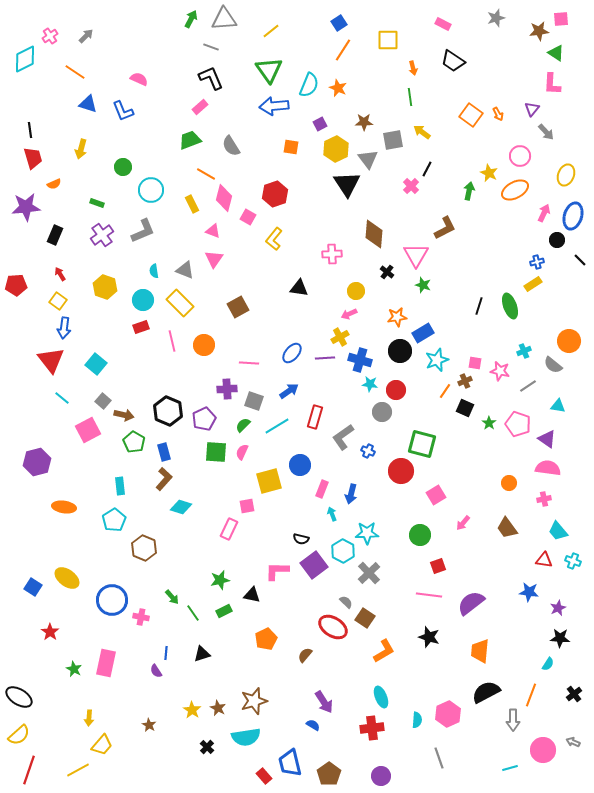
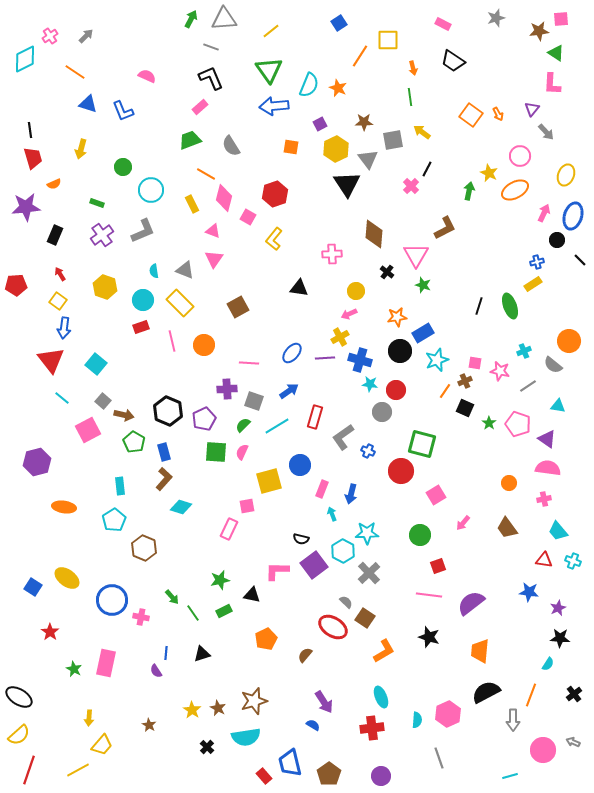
orange line at (343, 50): moved 17 px right, 6 px down
pink semicircle at (139, 79): moved 8 px right, 3 px up
cyan line at (510, 768): moved 8 px down
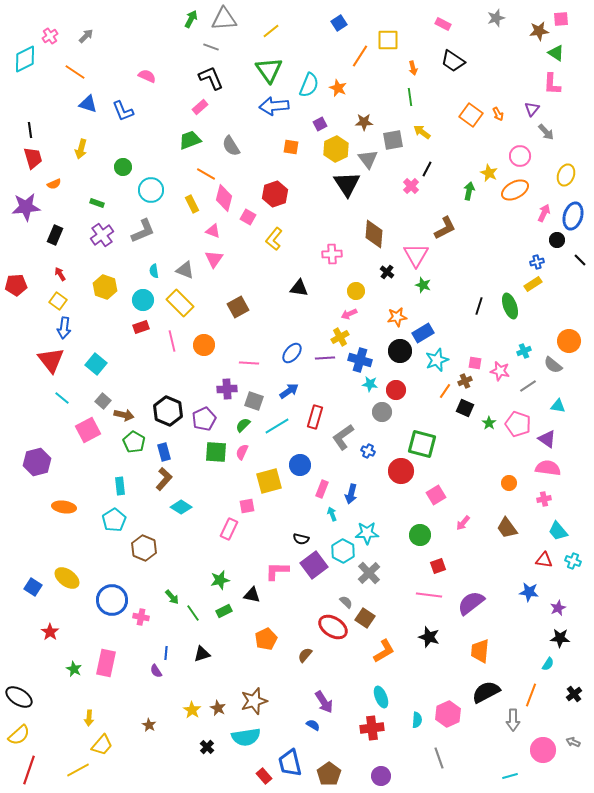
cyan diamond at (181, 507): rotated 15 degrees clockwise
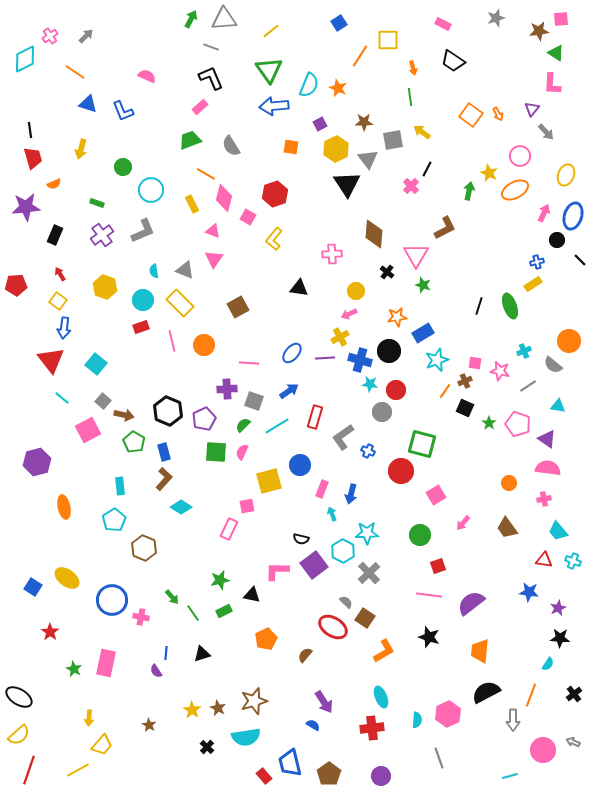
black circle at (400, 351): moved 11 px left
orange ellipse at (64, 507): rotated 70 degrees clockwise
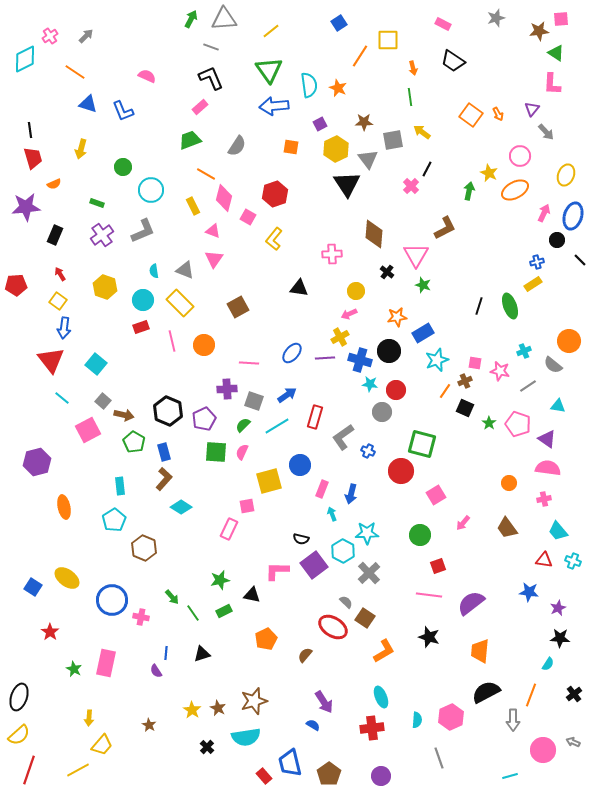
cyan semicircle at (309, 85): rotated 30 degrees counterclockwise
gray semicircle at (231, 146): moved 6 px right; rotated 115 degrees counterclockwise
yellow rectangle at (192, 204): moved 1 px right, 2 px down
blue arrow at (289, 391): moved 2 px left, 4 px down
black ellipse at (19, 697): rotated 76 degrees clockwise
pink hexagon at (448, 714): moved 3 px right, 3 px down
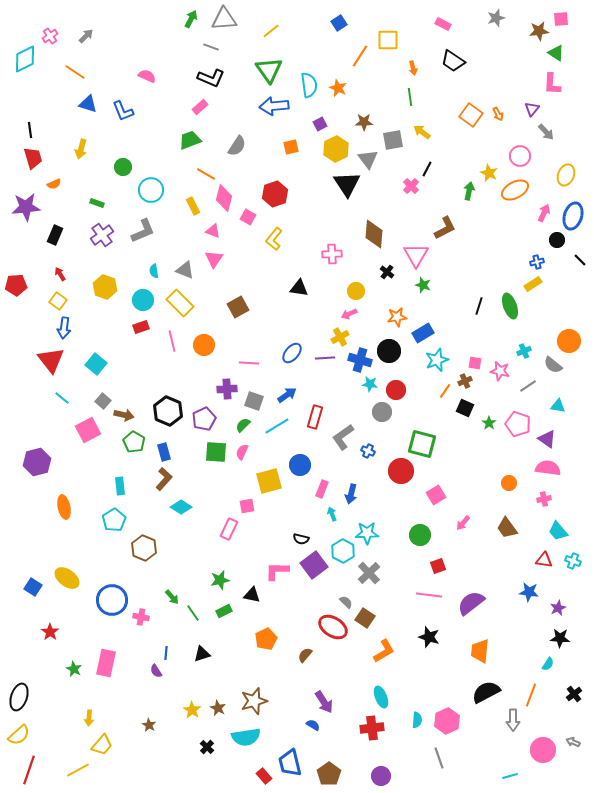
black L-shape at (211, 78): rotated 136 degrees clockwise
orange square at (291, 147): rotated 21 degrees counterclockwise
pink hexagon at (451, 717): moved 4 px left, 4 px down
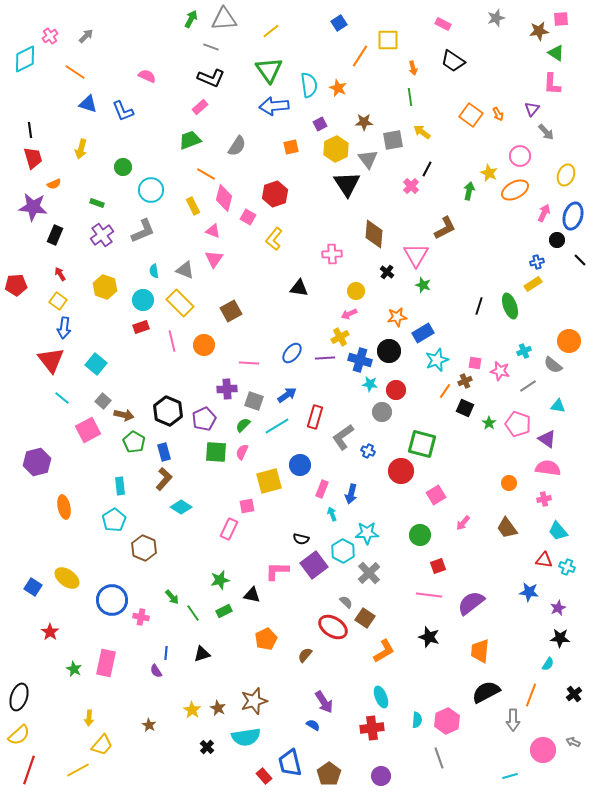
purple star at (26, 207): moved 7 px right; rotated 12 degrees clockwise
brown square at (238, 307): moved 7 px left, 4 px down
cyan cross at (573, 561): moved 6 px left, 6 px down
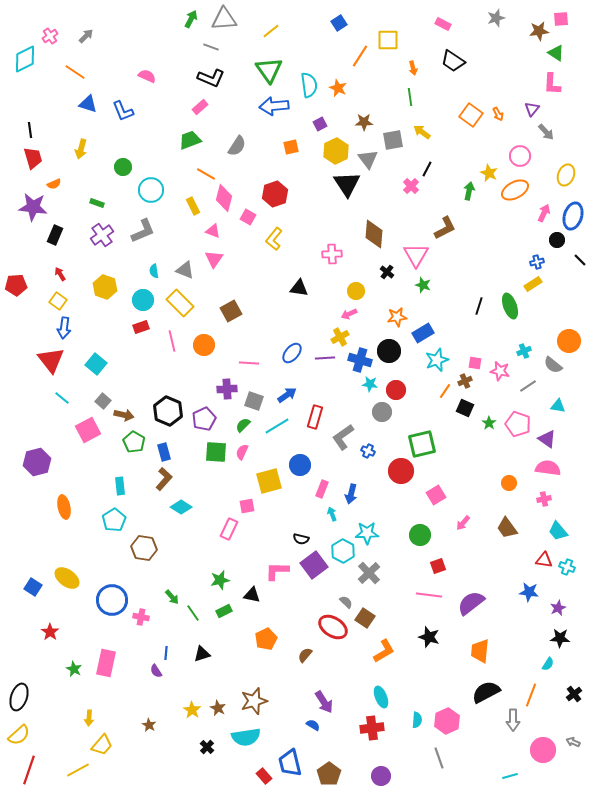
yellow hexagon at (336, 149): moved 2 px down
green square at (422, 444): rotated 28 degrees counterclockwise
brown hexagon at (144, 548): rotated 15 degrees counterclockwise
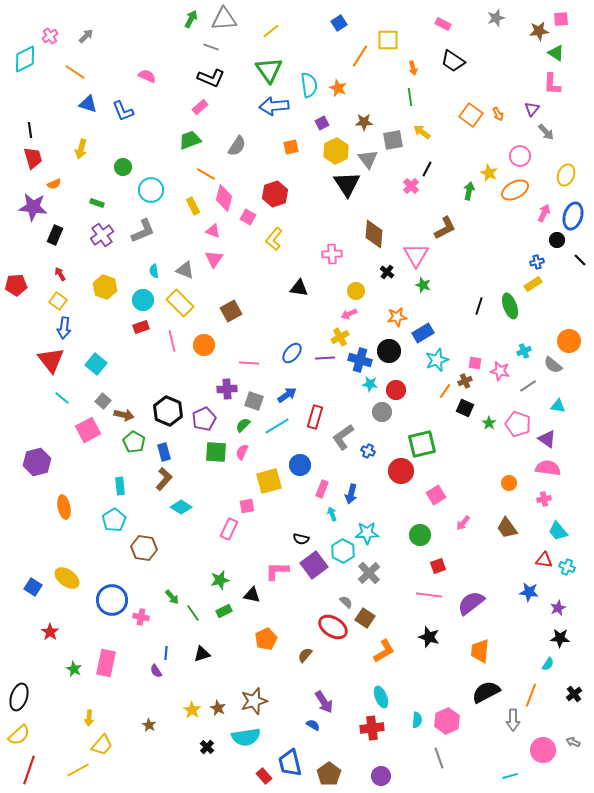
purple square at (320, 124): moved 2 px right, 1 px up
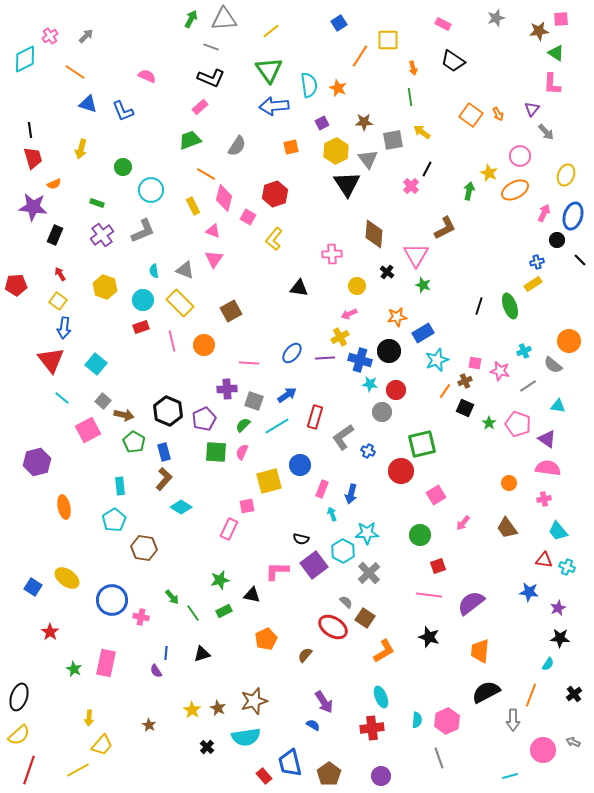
yellow circle at (356, 291): moved 1 px right, 5 px up
